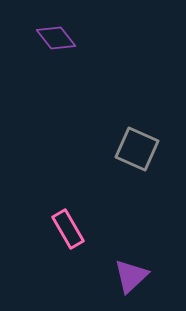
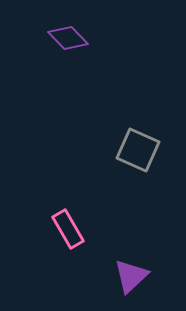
purple diamond: moved 12 px right; rotated 6 degrees counterclockwise
gray square: moved 1 px right, 1 px down
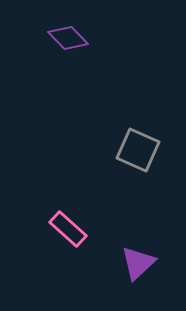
pink rectangle: rotated 18 degrees counterclockwise
purple triangle: moved 7 px right, 13 px up
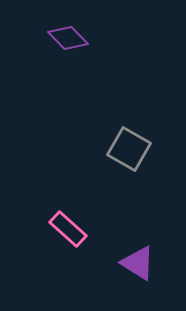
gray square: moved 9 px left, 1 px up; rotated 6 degrees clockwise
purple triangle: rotated 45 degrees counterclockwise
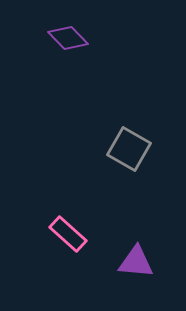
pink rectangle: moved 5 px down
purple triangle: moved 2 px left, 1 px up; rotated 27 degrees counterclockwise
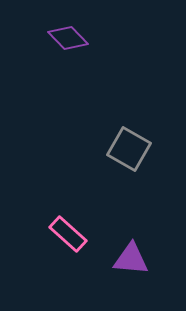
purple triangle: moved 5 px left, 3 px up
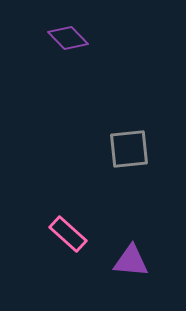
gray square: rotated 36 degrees counterclockwise
purple triangle: moved 2 px down
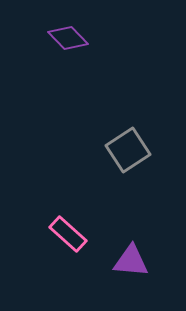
gray square: moved 1 px left, 1 px down; rotated 27 degrees counterclockwise
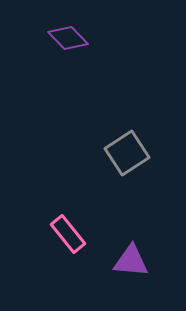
gray square: moved 1 px left, 3 px down
pink rectangle: rotated 9 degrees clockwise
